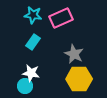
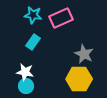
gray star: moved 10 px right
white star: moved 6 px left, 1 px up
cyan circle: moved 1 px right
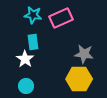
cyan rectangle: rotated 42 degrees counterclockwise
gray star: rotated 18 degrees counterclockwise
white star: moved 13 px up; rotated 24 degrees clockwise
